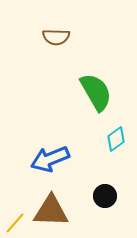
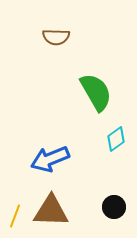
black circle: moved 9 px right, 11 px down
yellow line: moved 7 px up; rotated 20 degrees counterclockwise
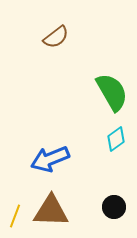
brown semicircle: rotated 40 degrees counterclockwise
green semicircle: moved 16 px right
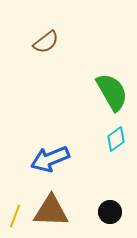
brown semicircle: moved 10 px left, 5 px down
black circle: moved 4 px left, 5 px down
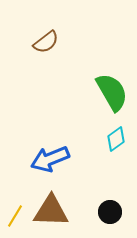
yellow line: rotated 10 degrees clockwise
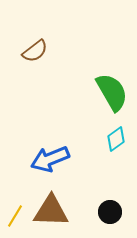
brown semicircle: moved 11 px left, 9 px down
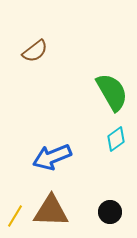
blue arrow: moved 2 px right, 2 px up
